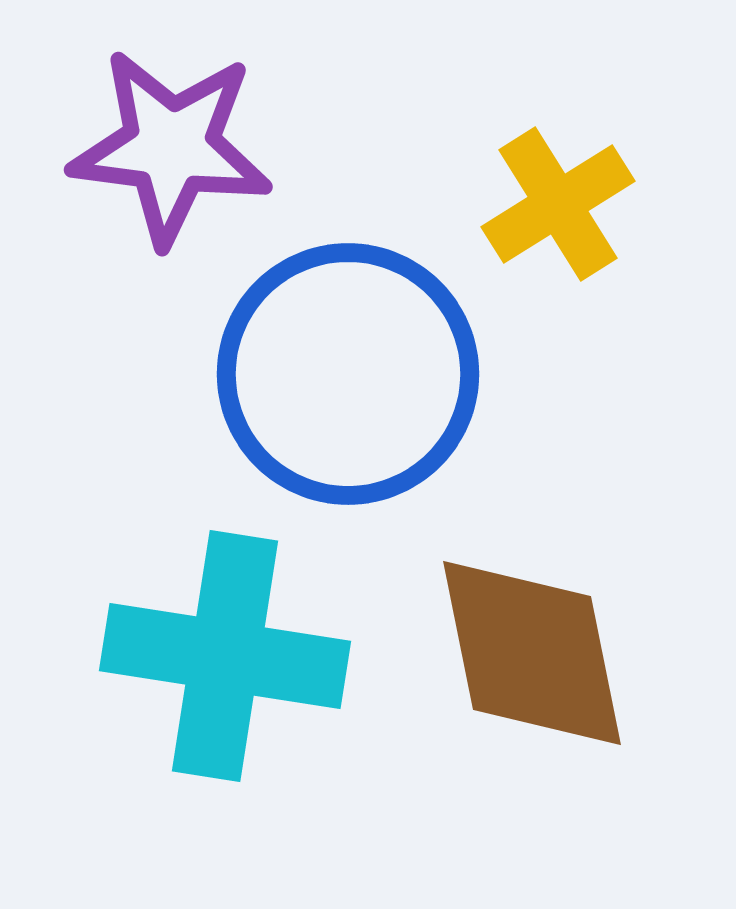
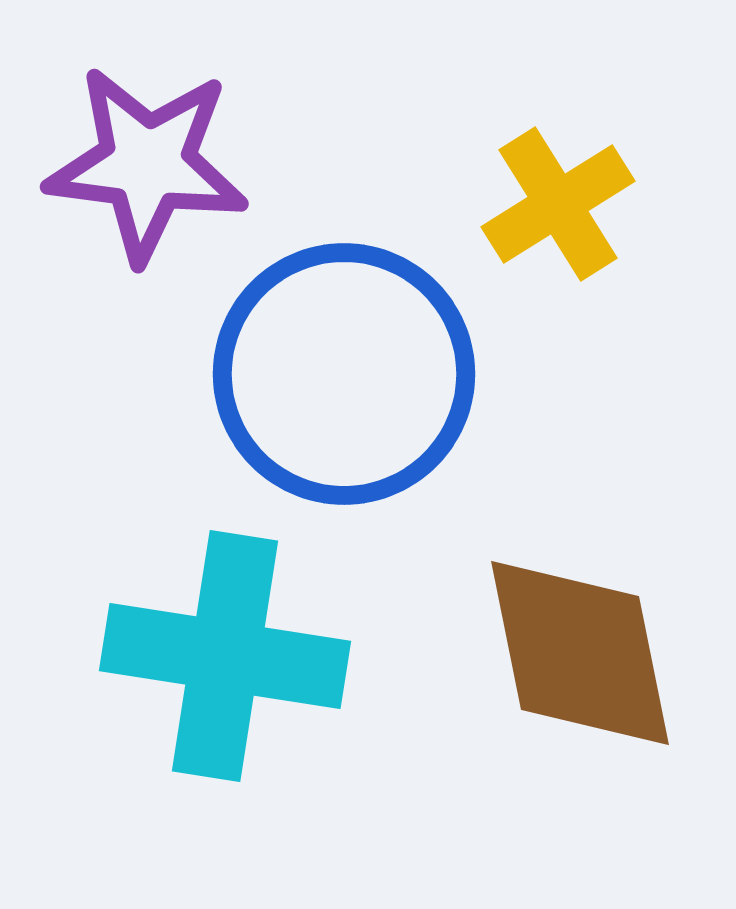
purple star: moved 24 px left, 17 px down
blue circle: moved 4 px left
brown diamond: moved 48 px right
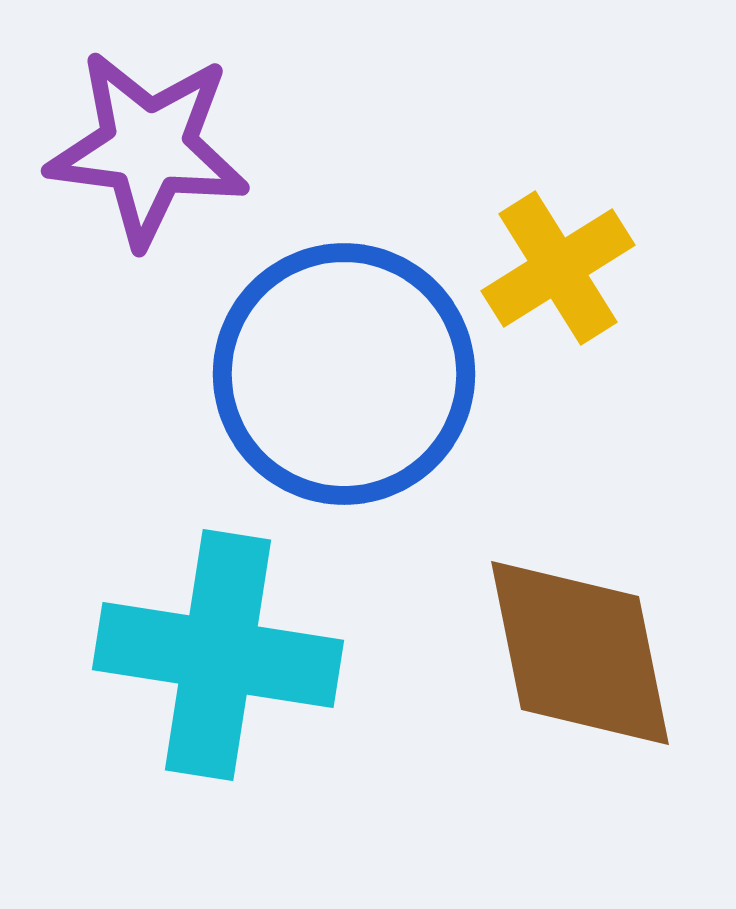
purple star: moved 1 px right, 16 px up
yellow cross: moved 64 px down
cyan cross: moved 7 px left, 1 px up
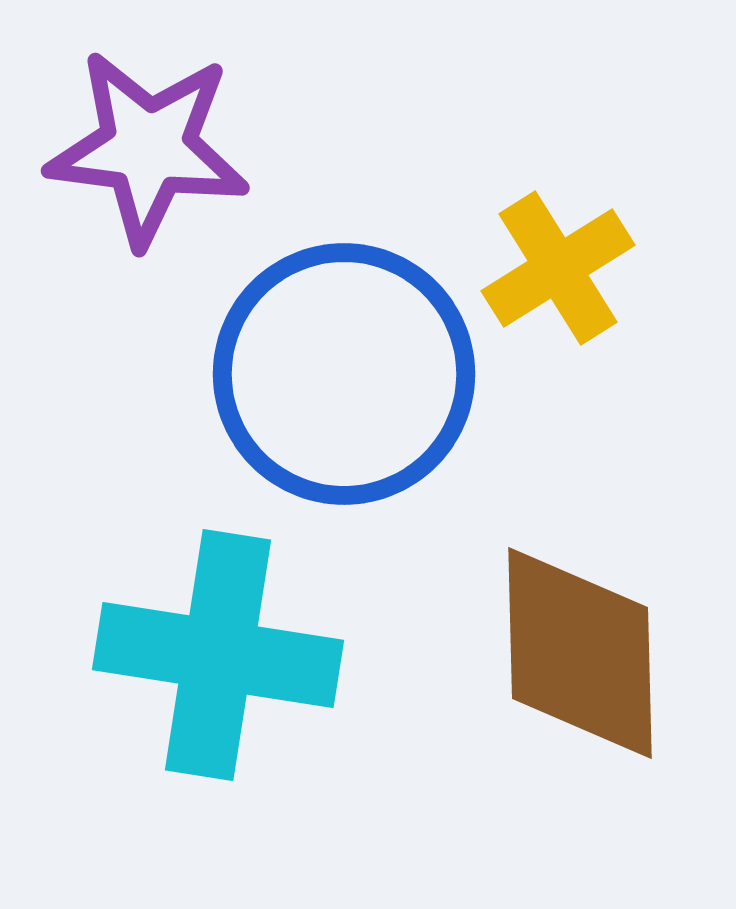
brown diamond: rotated 10 degrees clockwise
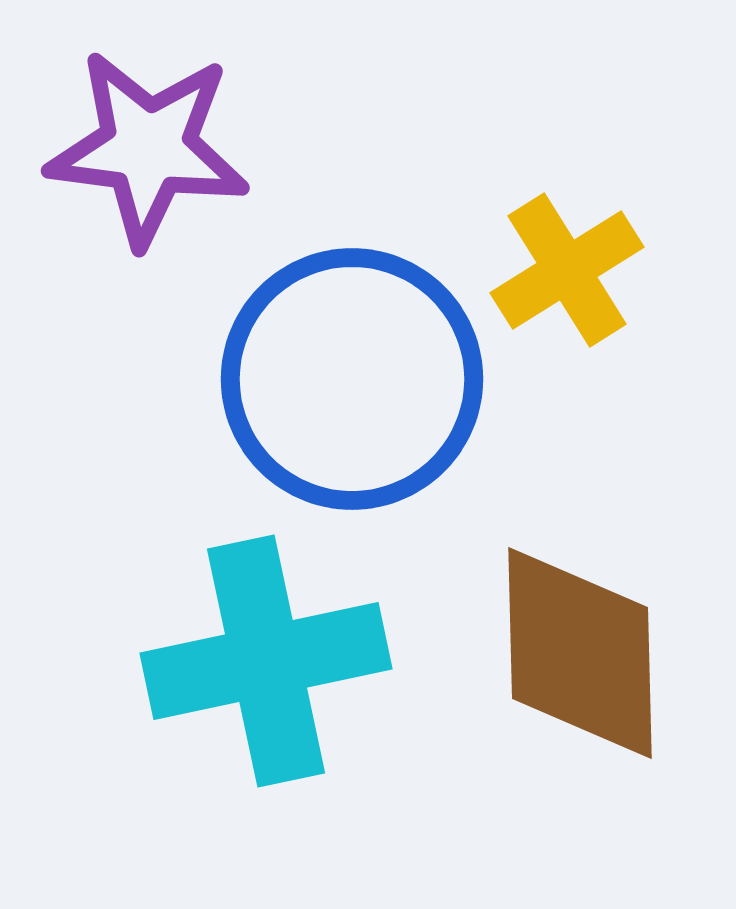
yellow cross: moved 9 px right, 2 px down
blue circle: moved 8 px right, 5 px down
cyan cross: moved 48 px right, 6 px down; rotated 21 degrees counterclockwise
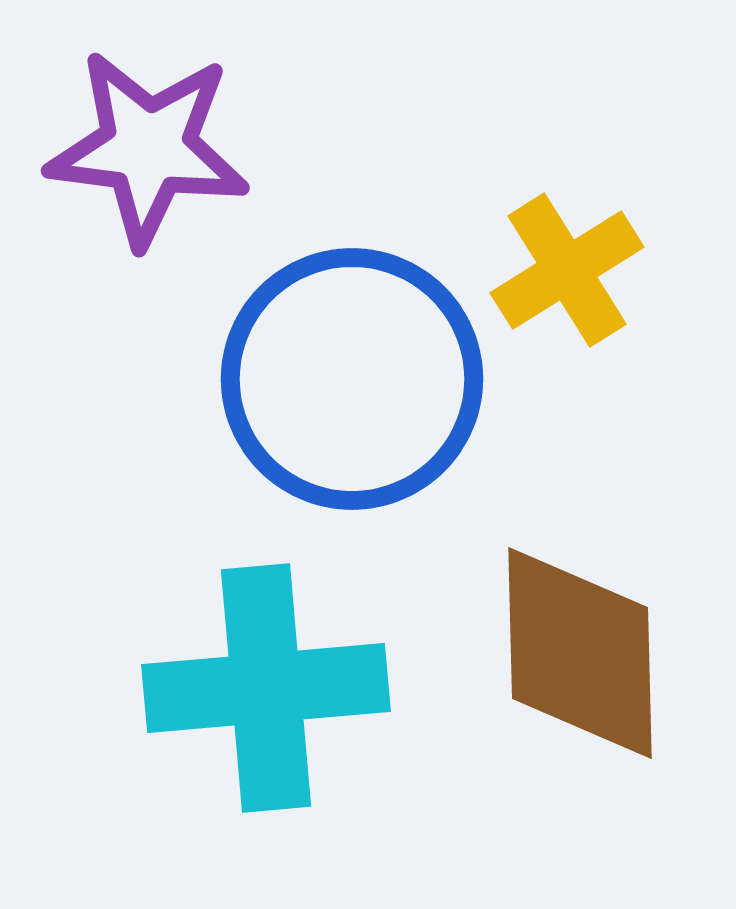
cyan cross: moved 27 px down; rotated 7 degrees clockwise
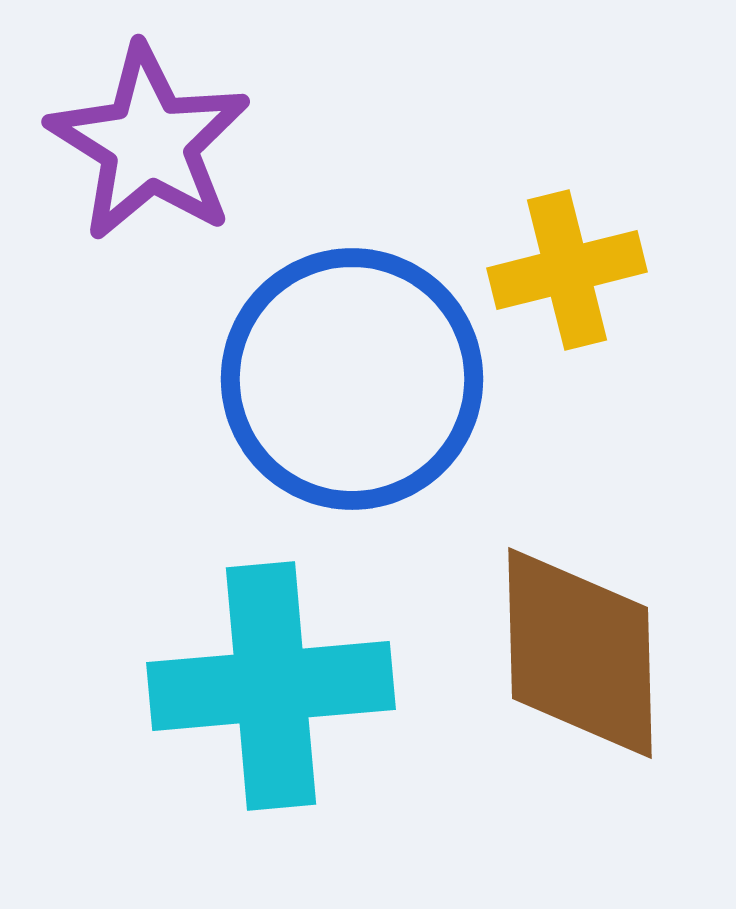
purple star: moved 1 px right, 5 px up; rotated 25 degrees clockwise
yellow cross: rotated 18 degrees clockwise
cyan cross: moved 5 px right, 2 px up
